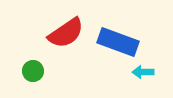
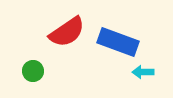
red semicircle: moved 1 px right, 1 px up
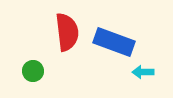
red semicircle: rotated 63 degrees counterclockwise
blue rectangle: moved 4 px left
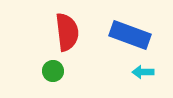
blue rectangle: moved 16 px right, 7 px up
green circle: moved 20 px right
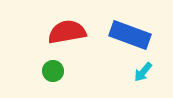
red semicircle: rotated 93 degrees counterclockwise
cyan arrow: rotated 50 degrees counterclockwise
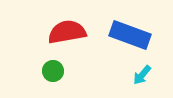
cyan arrow: moved 1 px left, 3 px down
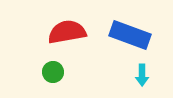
green circle: moved 1 px down
cyan arrow: rotated 40 degrees counterclockwise
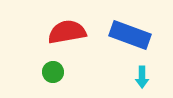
cyan arrow: moved 2 px down
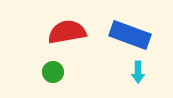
cyan arrow: moved 4 px left, 5 px up
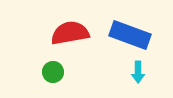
red semicircle: moved 3 px right, 1 px down
